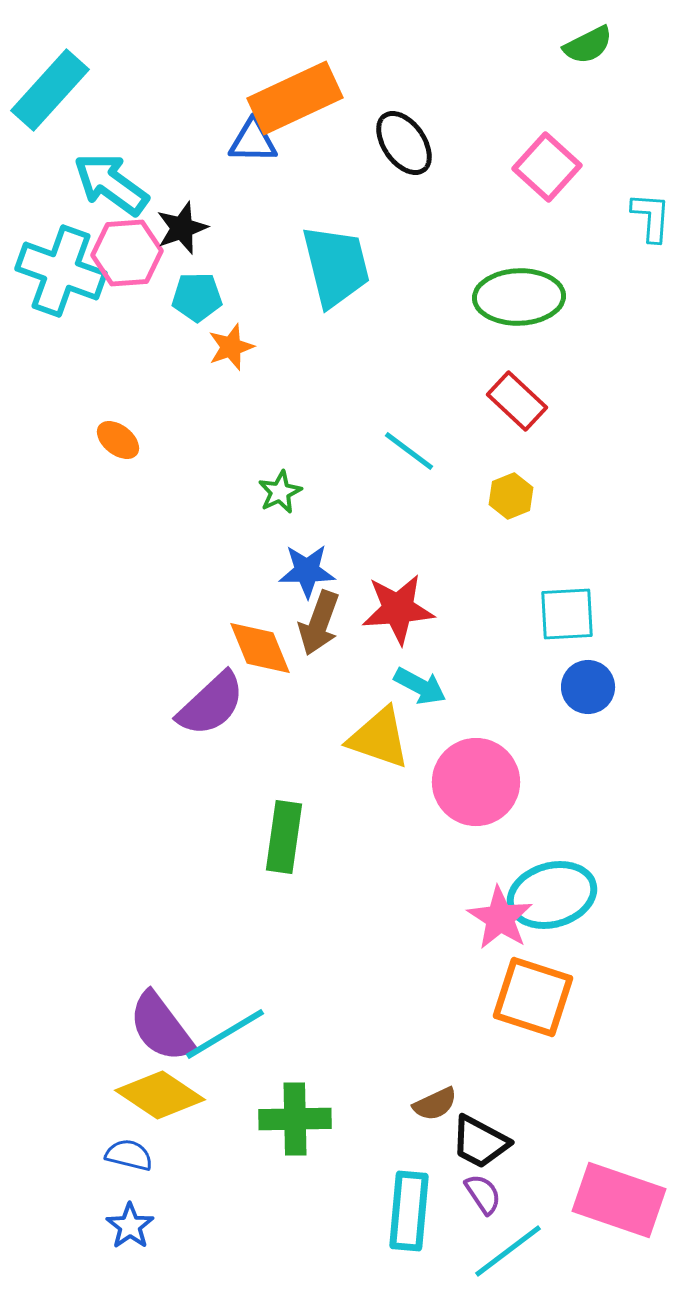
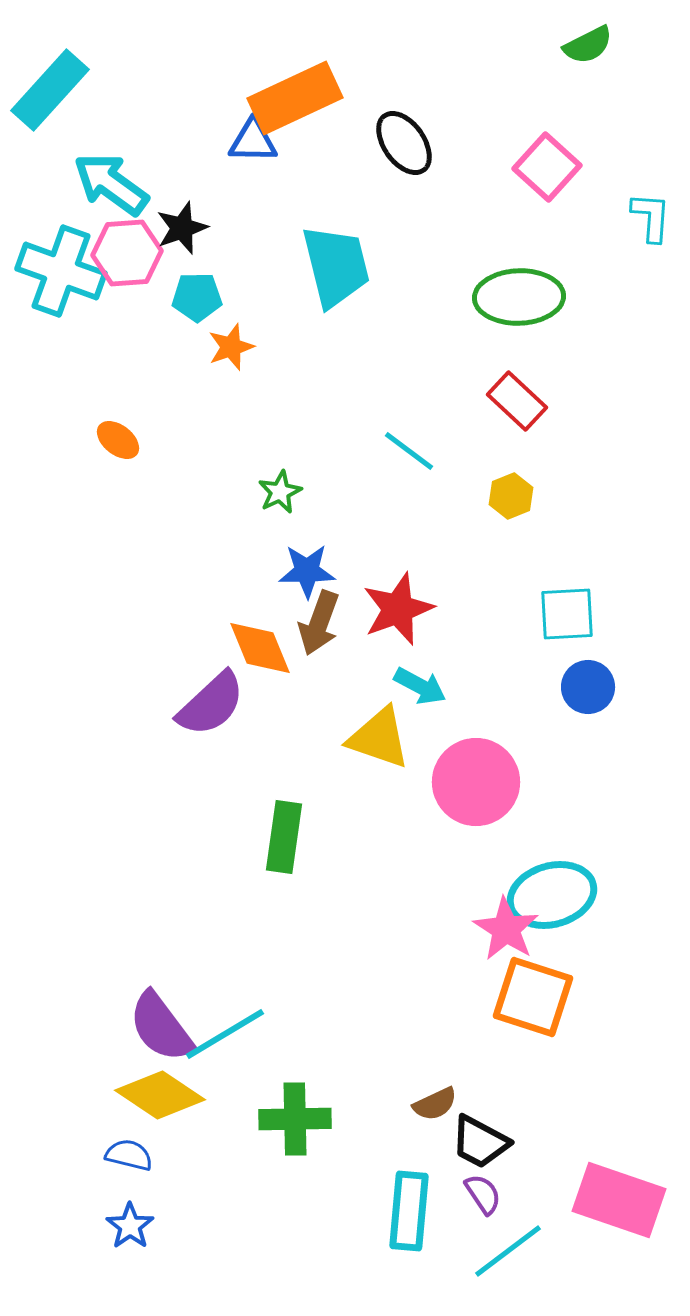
red star at (398, 609): rotated 16 degrees counterclockwise
pink star at (500, 918): moved 6 px right, 11 px down
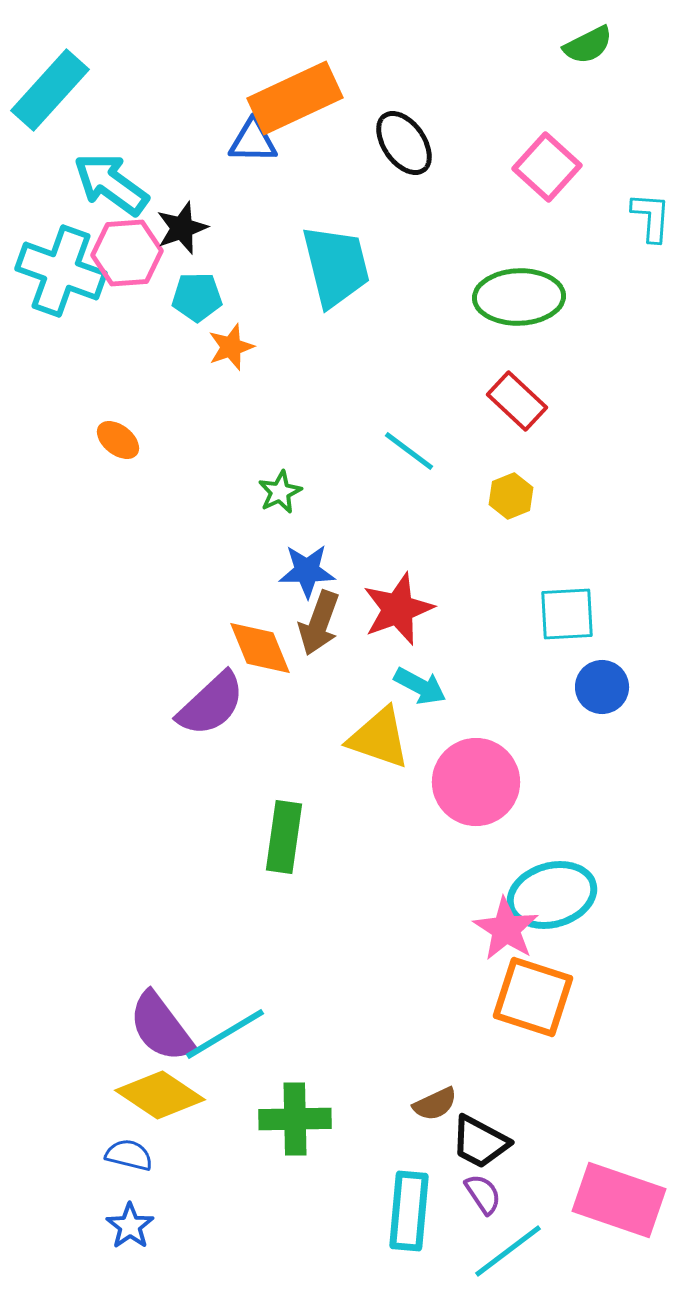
blue circle at (588, 687): moved 14 px right
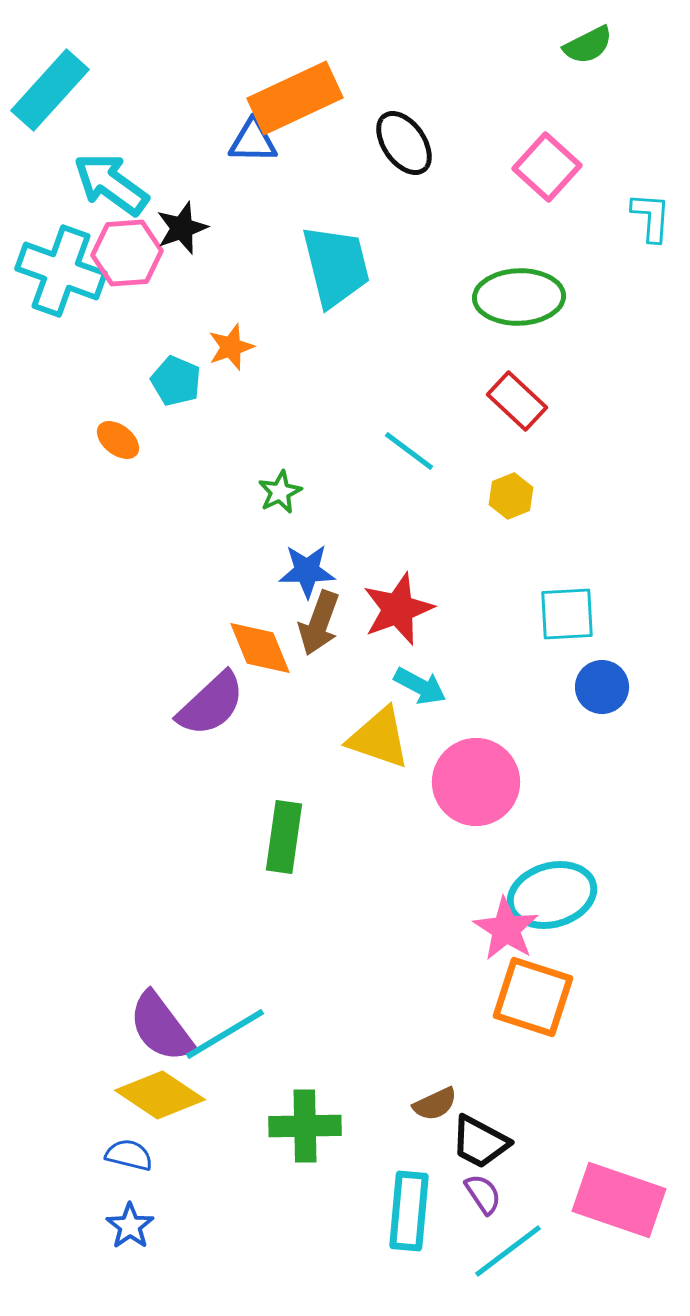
cyan pentagon at (197, 297): moved 21 px left, 84 px down; rotated 24 degrees clockwise
green cross at (295, 1119): moved 10 px right, 7 px down
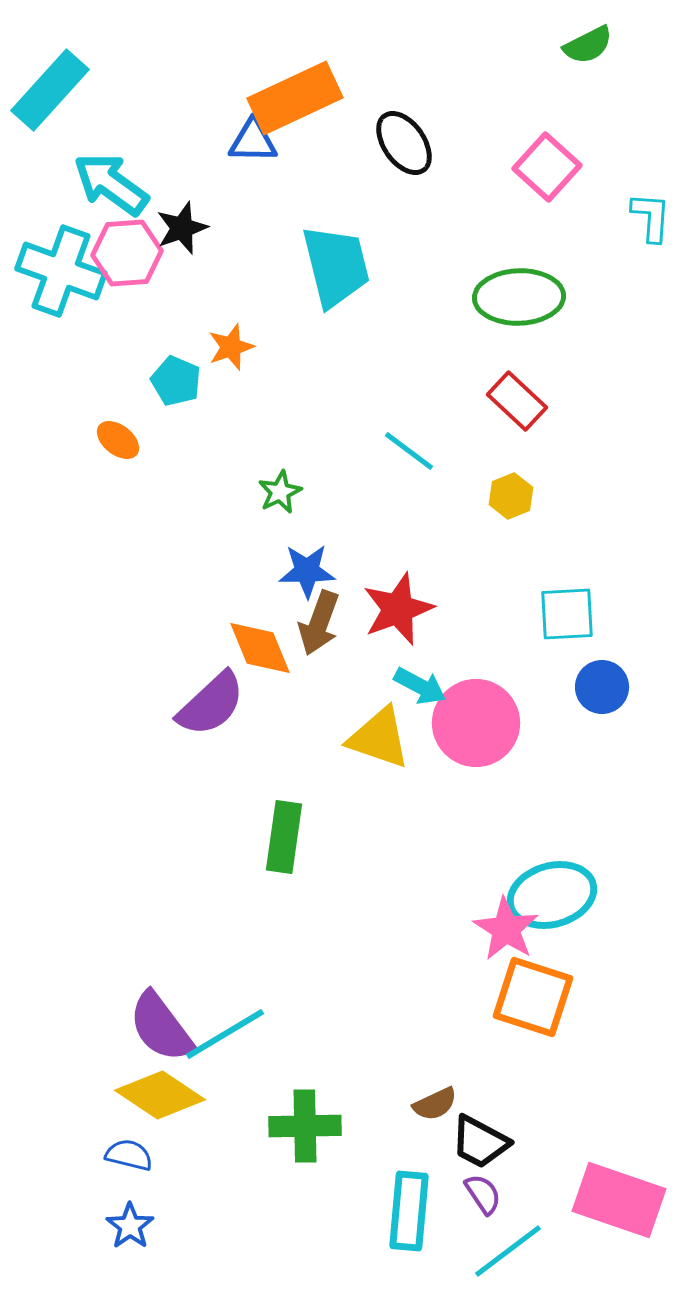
pink circle at (476, 782): moved 59 px up
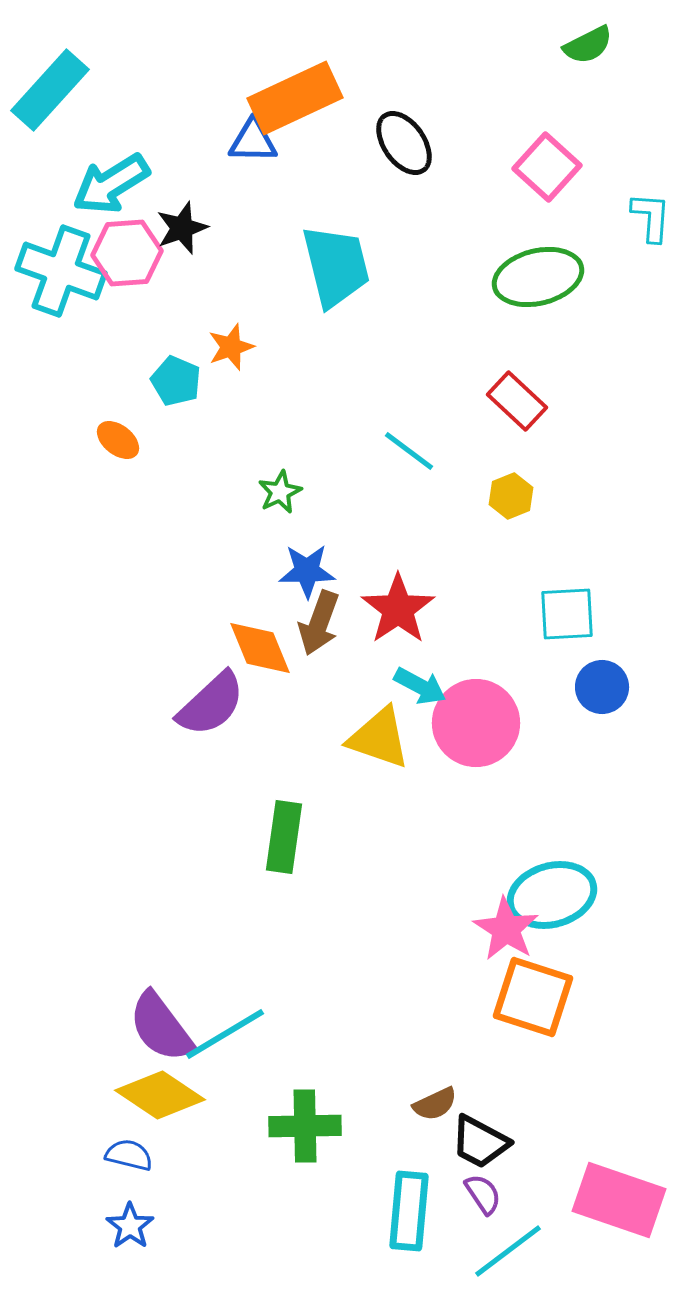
cyan arrow at (111, 184): rotated 68 degrees counterclockwise
green ellipse at (519, 297): moved 19 px right, 20 px up; rotated 12 degrees counterclockwise
red star at (398, 609): rotated 14 degrees counterclockwise
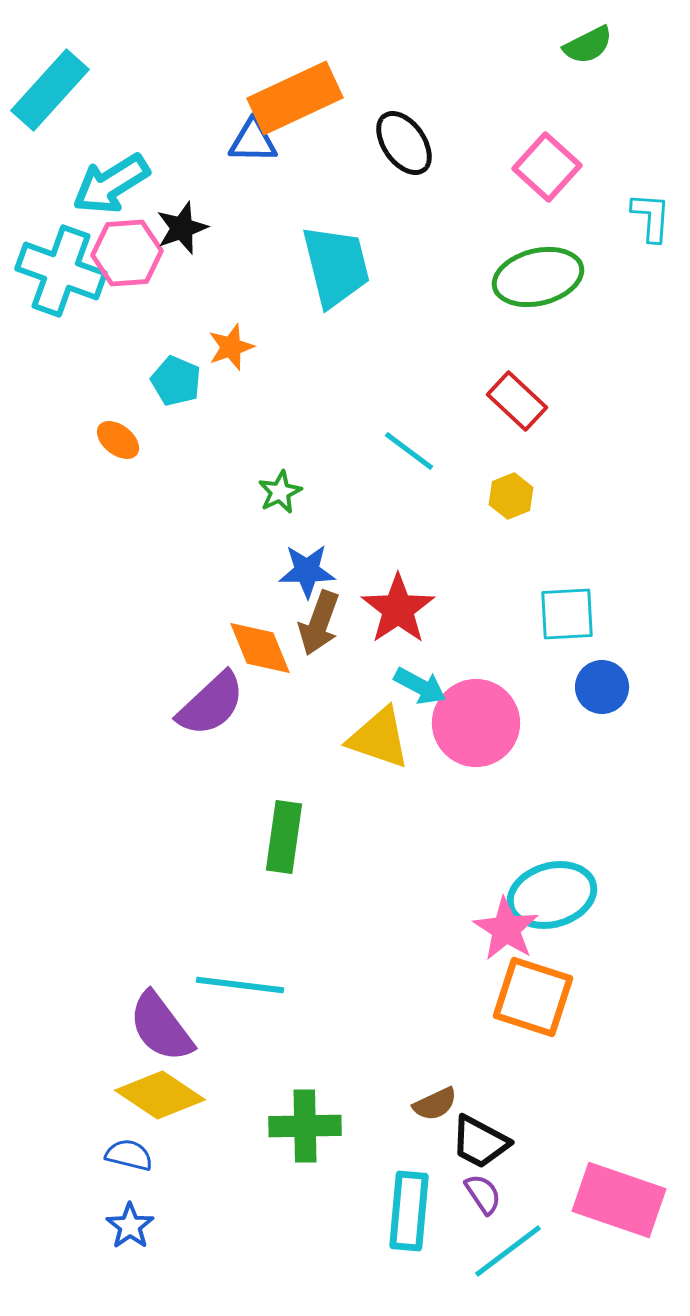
cyan line at (225, 1034): moved 15 px right, 49 px up; rotated 38 degrees clockwise
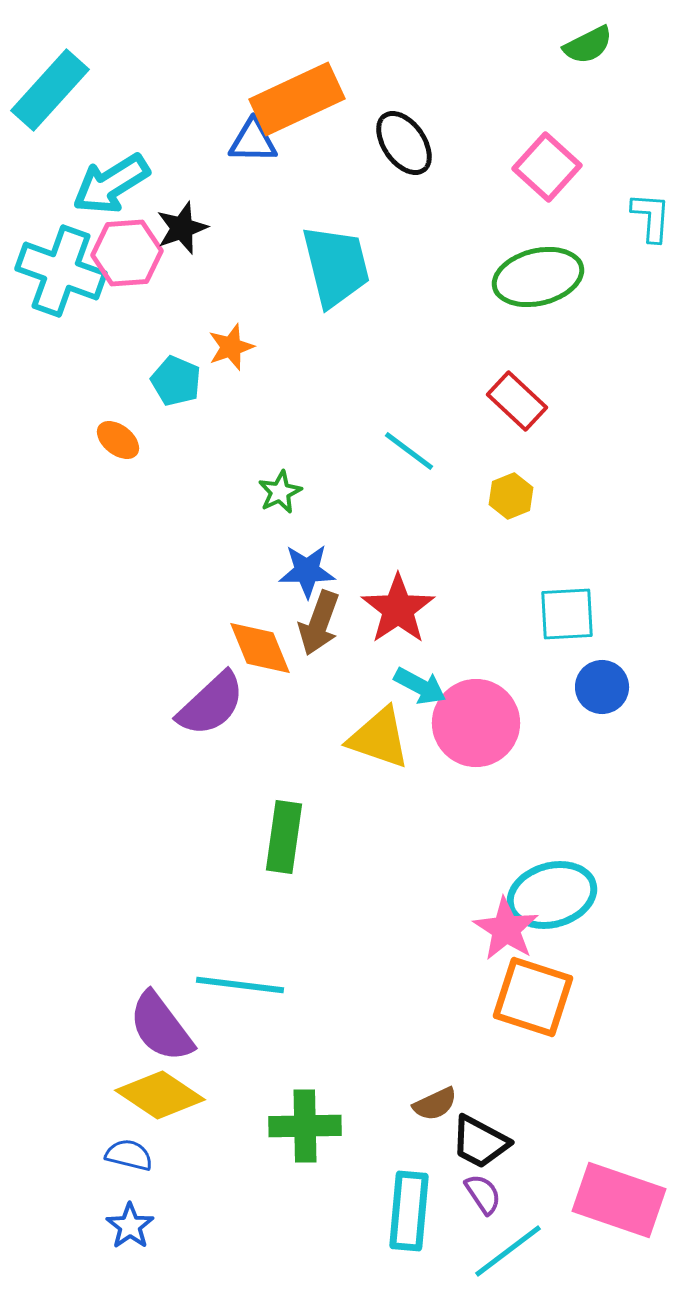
orange rectangle at (295, 98): moved 2 px right, 1 px down
